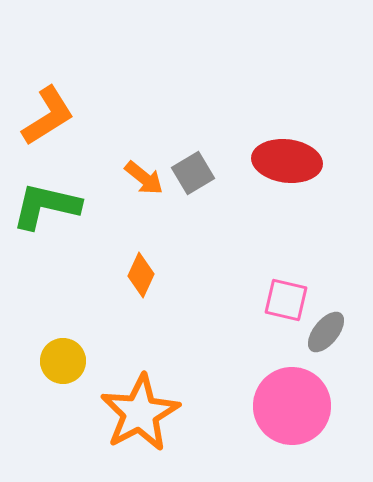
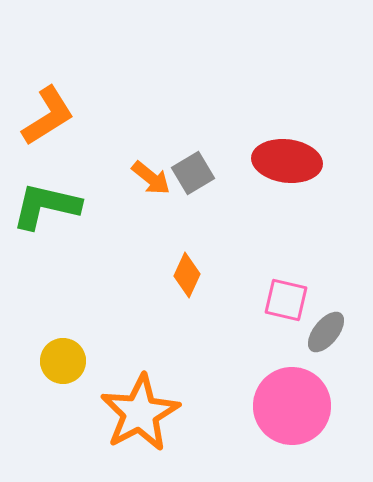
orange arrow: moved 7 px right
orange diamond: moved 46 px right
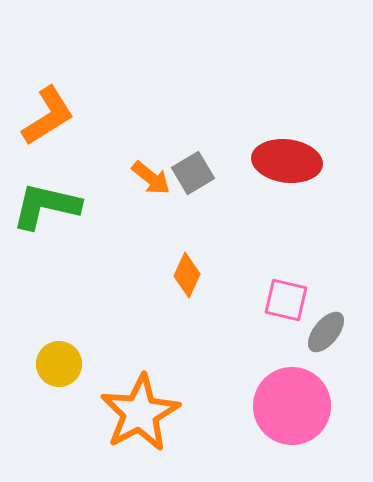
yellow circle: moved 4 px left, 3 px down
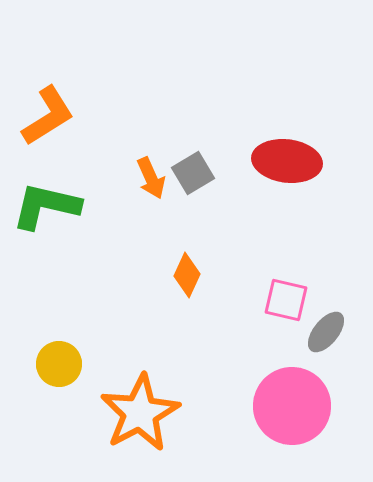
orange arrow: rotated 27 degrees clockwise
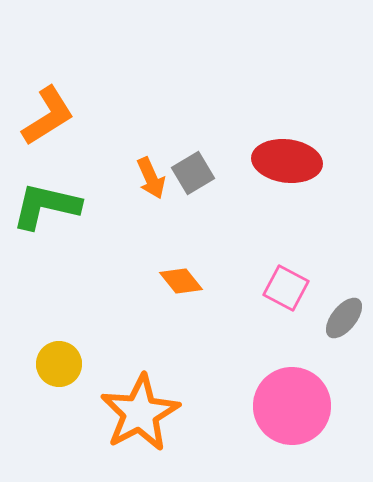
orange diamond: moved 6 px left, 6 px down; rotated 63 degrees counterclockwise
pink square: moved 12 px up; rotated 15 degrees clockwise
gray ellipse: moved 18 px right, 14 px up
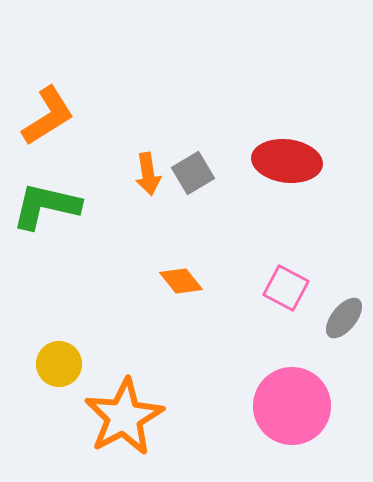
orange arrow: moved 3 px left, 4 px up; rotated 15 degrees clockwise
orange star: moved 16 px left, 4 px down
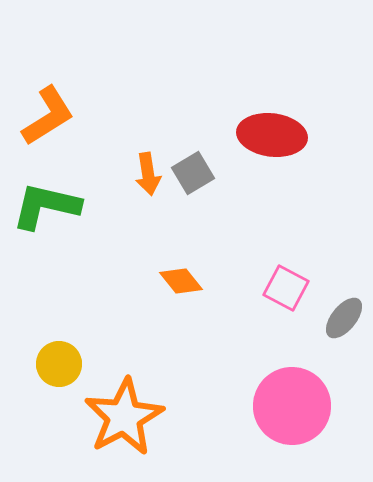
red ellipse: moved 15 px left, 26 px up
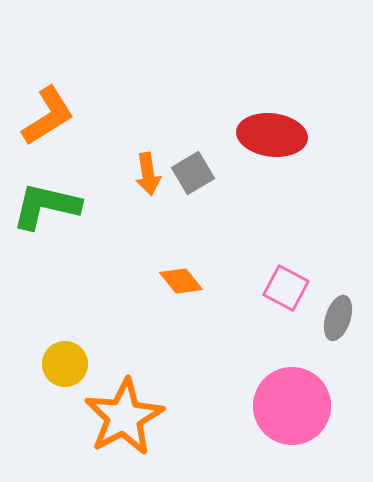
gray ellipse: moved 6 px left; rotated 21 degrees counterclockwise
yellow circle: moved 6 px right
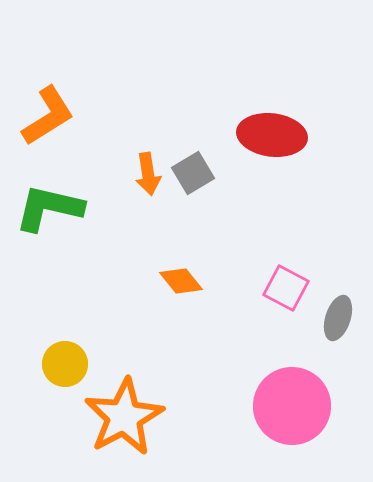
green L-shape: moved 3 px right, 2 px down
